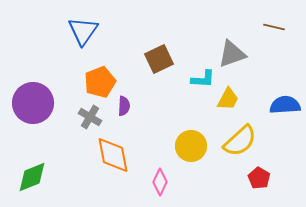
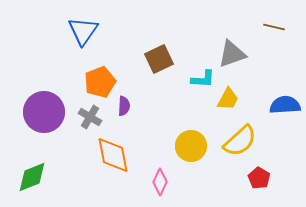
purple circle: moved 11 px right, 9 px down
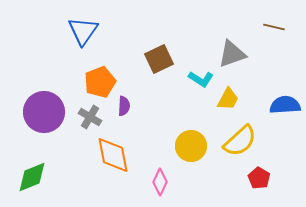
cyan L-shape: moved 2 px left; rotated 30 degrees clockwise
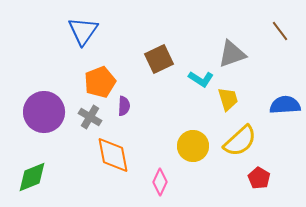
brown line: moved 6 px right, 4 px down; rotated 40 degrees clockwise
yellow trapezoid: rotated 45 degrees counterclockwise
yellow circle: moved 2 px right
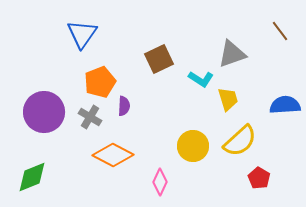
blue triangle: moved 1 px left, 3 px down
orange diamond: rotated 51 degrees counterclockwise
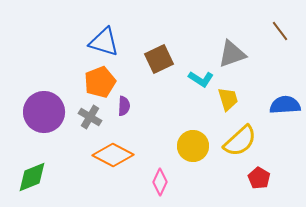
blue triangle: moved 22 px right, 8 px down; rotated 48 degrees counterclockwise
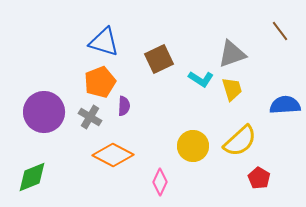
yellow trapezoid: moved 4 px right, 10 px up
